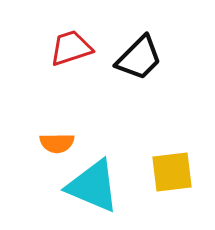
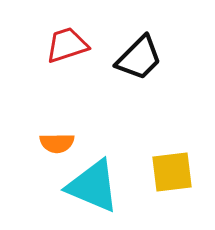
red trapezoid: moved 4 px left, 3 px up
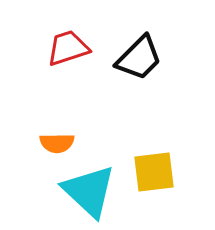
red trapezoid: moved 1 px right, 3 px down
yellow square: moved 18 px left
cyan triangle: moved 4 px left, 5 px down; rotated 20 degrees clockwise
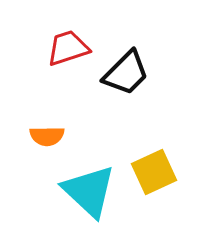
black trapezoid: moved 13 px left, 15 px down
orange semicircle: moved 10 px left, 7 px up
yellow square: rotated 18 degrees counterclockwise
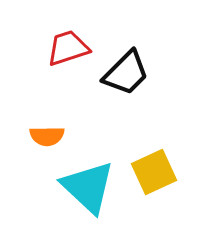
cyan triangle: moved 1 px left, 4 px up
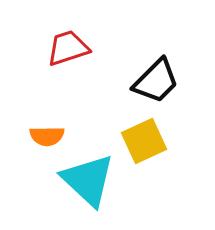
black trapezoid: moved 30 px right, 8 px down
yellow square: moved 10 px left, 31 px up
cyan triangle: moved 7 px up
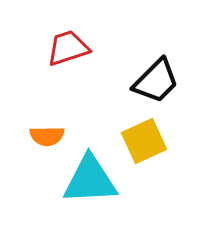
cyan triangle: moved 2 px right; rotated 46 degrees counterclockwise
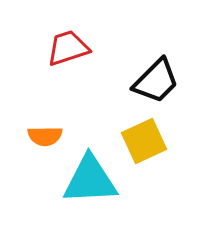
orange semicircle: moved 2 px left
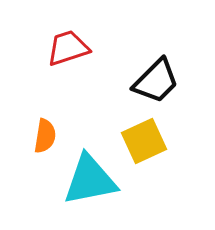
orange semicircle: rotated 80 degrees counterclockwise
cyan triangle: rotated 8 degrees counterclockwise
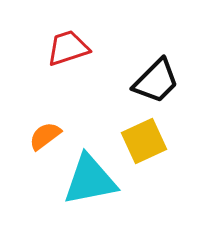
orange semicircle: rotated 136 degrees counterclockwise
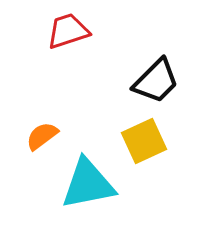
red trapezoid: moved 17 px up
orange semicircle: moved 3 px left
cyan triangle: moved 2 px left, 4 px down
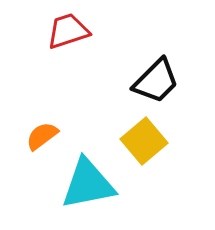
yellow square: rotated 15 degrees counterclockwise
